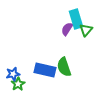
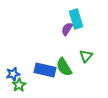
green triangle: moved 26 px down
green semicircle: rotated 12 degrees counterclockwise
green star: moved 1 px right, 1 px down
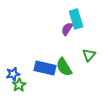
green triangle: moved 3 px right, 1 px up
blue rectangle: moved 2 px up
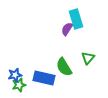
green triangle: moved 1 px left, 3 px down
blue rectangle: moved 1 px left, 10 px down
blue star: moved 2 px right, 1 px down
green star: rotated 16 degrees clockwise
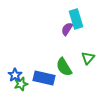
blue star: rotated 24 degrees counterclockwise
green star: moved 2 px right, 1 px up
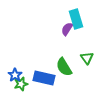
green triangle: moved 1 px left; rotated 16 degrees counterclockwise
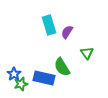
cyan rectangle: moved 27 px left, 6 px down
purple semicircle: moved 3 px down
green triangle: moved 5 px up
green semicircle: moved 2 px left
blue star: moved 1 px left, 1 px up
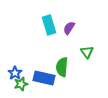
purple semicircle: moved 2 px right, 4 px up
green triangle: moved 1 px up
green semicircle: rotated 36 degrees clockwise
blue star: moved 1 px right, 1 px up
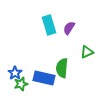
green triangle: rotated 40 degrees clockwise
green semicircle: moved 1 px down
